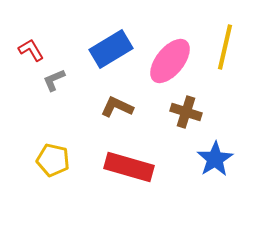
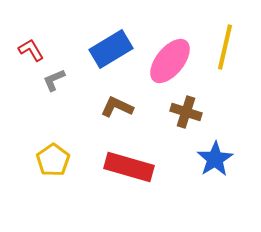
yellow pentagon: rotated 24 degrees clockwise
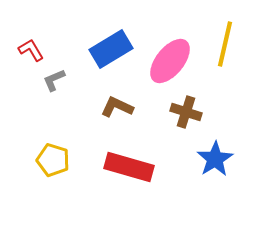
yellow line: moved 3 px up
yellow pentagon: rotated 20 degrees counterclockwise
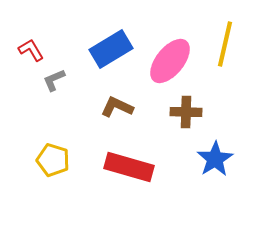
brown cross: rotated 16 degrees counterclockwise
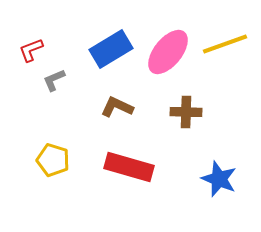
yellow line: rotated 57 degrees clockwise
red L-shape: rotated 80 degrees counterclockwise
pink ellipse: moved 2 px left, 9 px up
blue star: moved 4 px right, 20 px down; rotated 18 degrees counterclockwise
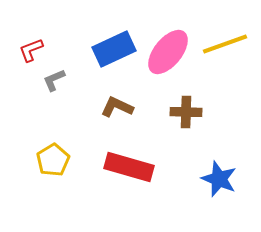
blue rectangle: moved 3 px right; rotated 6 degrees clockwise
yellow pentagon: rotated 24 degrees clockwise
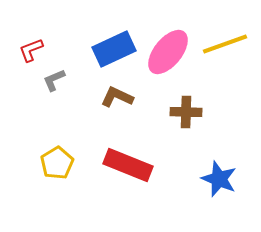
brown L-shape: moved 10 px up
yellow pentagon: moved 4 px right, 3 px down
red rectangle: moved 1 px left, 2 px up; rotated 6 degrees clockwise
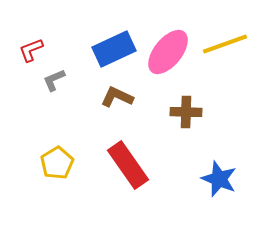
red rectangle: rotated 33 degrees clockwise
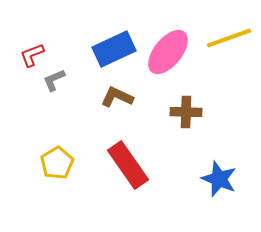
yellow line: moved 4 px right, 6 px up
red L-shape: moved 1 px right, 5 px down
